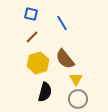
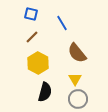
brown semicircle: moved 12 px right, 6 px up
yellow hexagon: rotated 15 degrees counterclockwise
yellow triangle: moved 1 px left
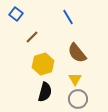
blue square: moved 15 px left; rotated 24 degrees clockwise
blue line: moved 6 px right, 6 px up
yellow hexagon: moved 5 px right, 1 px down; rotated 15 degrees clockwise
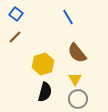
brown line: moved 17 px left
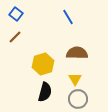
brown semicircle: rotated 130 degrees clockwise
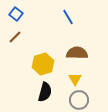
gray circle: moved 1 px right, 1 px down
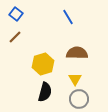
gray circle: moved 1 px up
